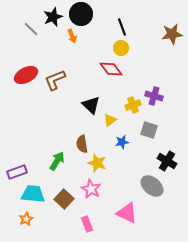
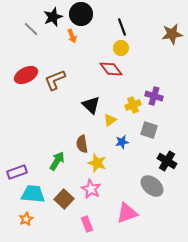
pink triangle: rotated 45 degrees counterclockwise
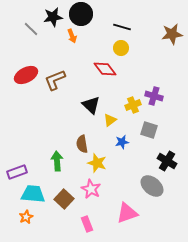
black star: rotated 12 degrees clockwise
black line: rotated 54 degrees counterclockwise
red diamond: moved 6 px left
green arrow: rotated 36 degrees counterclockwise
orange star: moved 2 px up
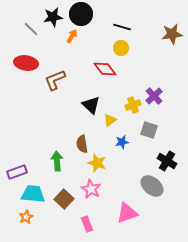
orange arrow: rotated 128 degrees counterclockwise
red ellipse: moved 12 px up; rotated 35 degrees clockwise
purple cross: rotated 30 degrees clockwise
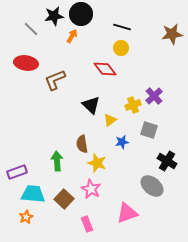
black star: moved 1 px right, 1 px up
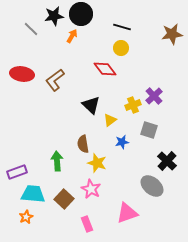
red ellipse: moved 4 px left, 11 px down
brown L-shape: rotated 15 degrees counterclockwise
brown semicircle: moved 1 px right
black cross: rotated 12 degrees clockwise
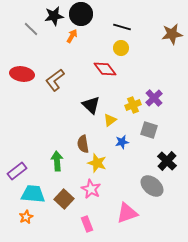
purple cross: moved 2 px down
purple rectangle: moved 1 px up; rotated 18 degrees counterclockwise
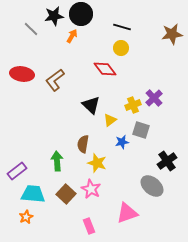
gray square: moved 8 px left
brown semicircle: rotated 18 degrees clockwise
black cross: rotated 12 degrees clockwise
brown square: moved 2 px right, 5 px up
pink rectangle: moved 2 px right, 2 px down
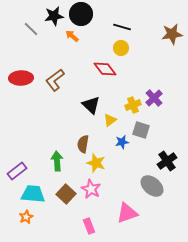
orange arrow: rotated 80 degrees counterclockwise
red ellipse: moved 1 px left, 4 px down; rotated 10 degrees counterclockwise
yellow star: moved 1 px left
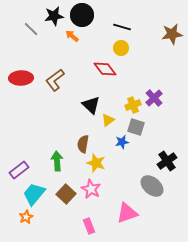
black circle: moved 1 px right, 1 px down
yellow triangle: moved 2 px left
gray square: moved 5 px left, 3 px up
purple rectangle: moved 2 px right, 1 px up
cyan trapezoid: moved 1 px right; rotated 55 degrees counterclockwise
